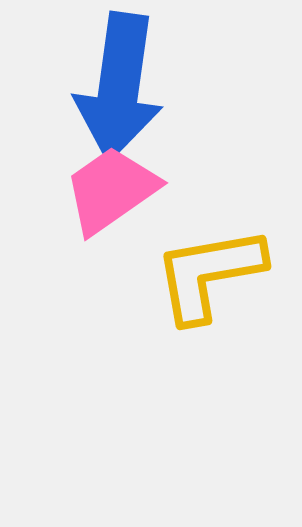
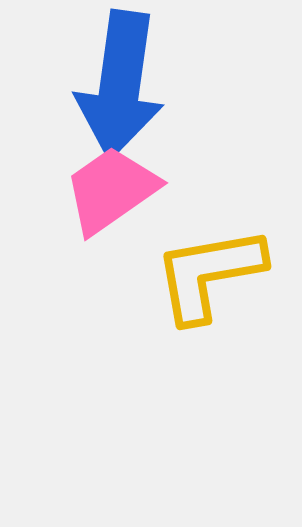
blue arrow: moved 1 px right, 2 px up
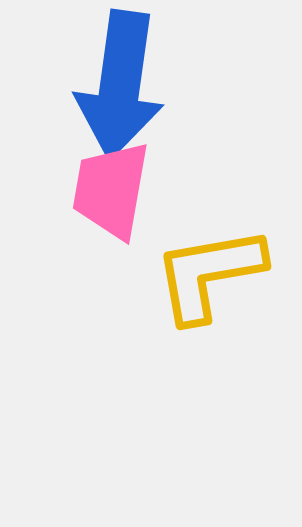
pink trapezoid: rotated 45 degrees counterclockwise
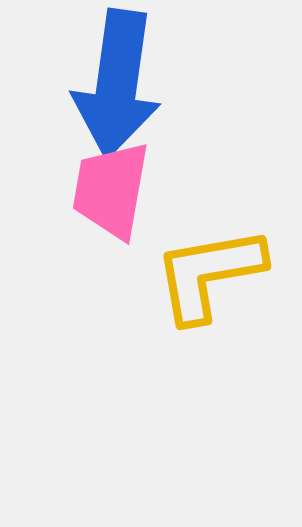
blue arrow: moved 3 px left, 1 px up
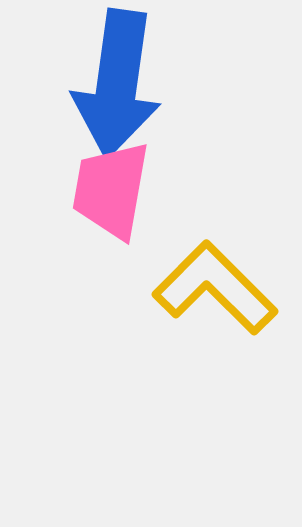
yellow L-shape: moved 6 px right, 14 px down; rotated 55 degrees clockwise
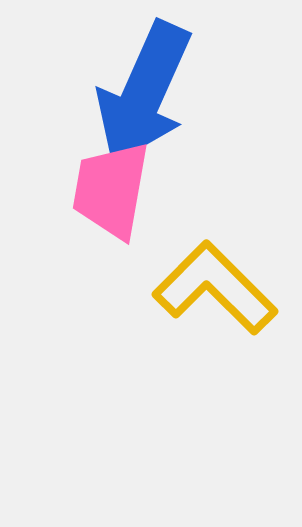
blue arrow: moved 27 px right, 9 px down; rotated 16 degrees clockwise
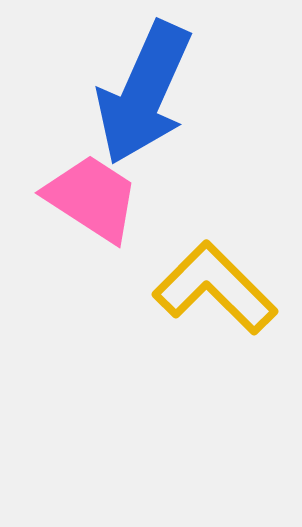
pink trapezoid: moved 19 px left, 8 px down; rotated 113 degrees clockwise
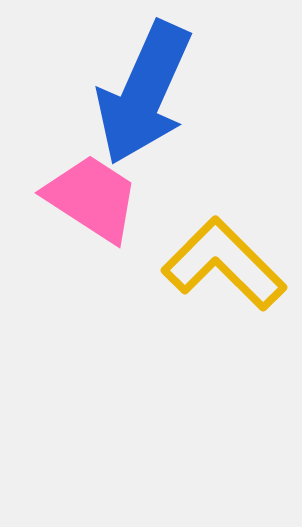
yellow L-shape: moved 9 px right, 24 px up
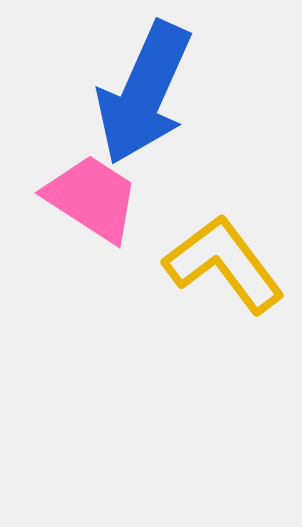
yellow L-shape: rotated 8 degrees clockwise
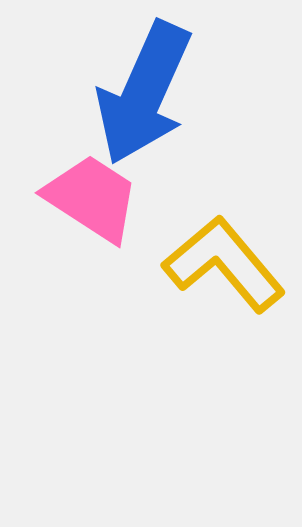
yellow L-shape: rotated 3 degrees counterclockwise
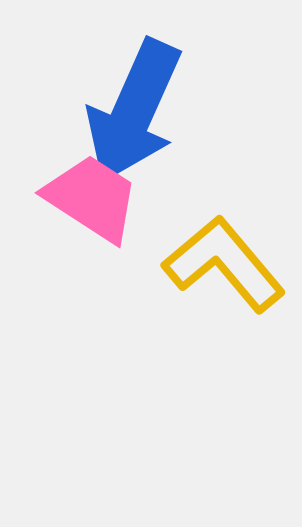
blue arrow: moved 10 px left, 18 px down
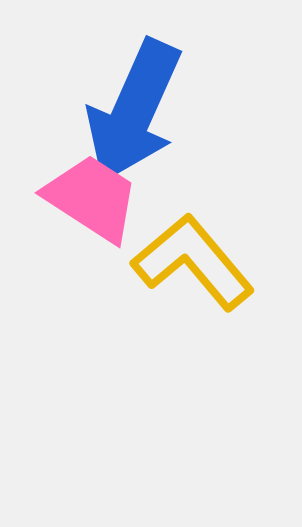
yellow L-shape: moved 31 px left, 2 px up
